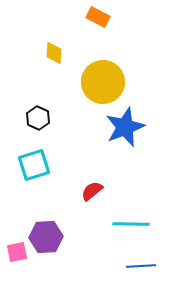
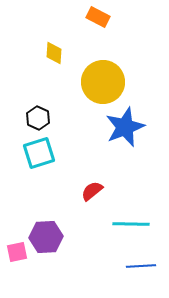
cyan square: moved 5 px right, 12 px up
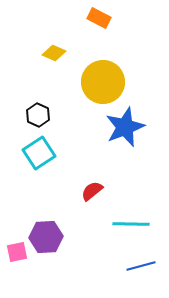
orange rectangle: moved 1 px right, 1 px down
yellow diamond: rotated 70 degrees counterclockwise
black hexagon: moved 3 px up
cyan square: rotated 16 degrees counterclockwise
blue line: rotated 12 degrees counterclockwise
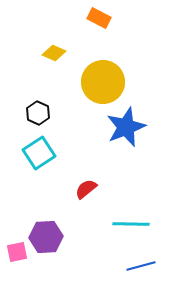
black hexagon: moved 2 px up
blue star: moved 1 px right
red semicircle: moved 6 px left, 2 px up
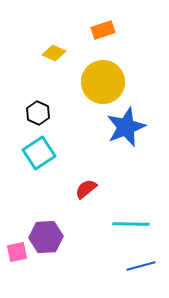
orange rectangle: moved 4 px right, 12 px down; rotated 45 degrees counterclockwise
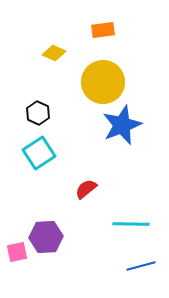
orange rectangle: rotated 10 degrees clockwise
blue star: moved 4 px left, 2 px up
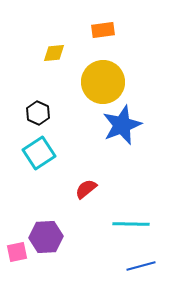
yellow diamond: rotated 30 degrees counterclockwise
